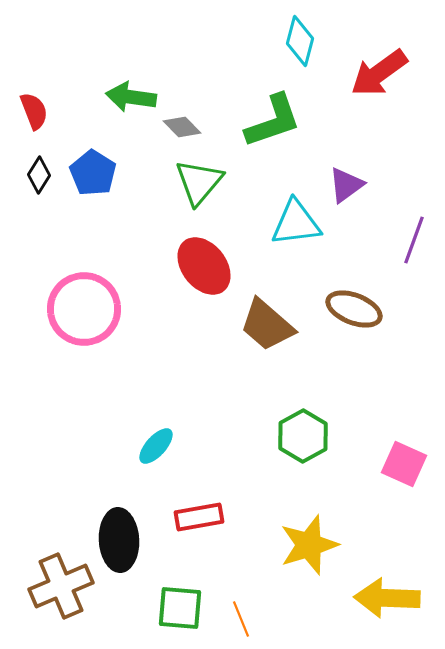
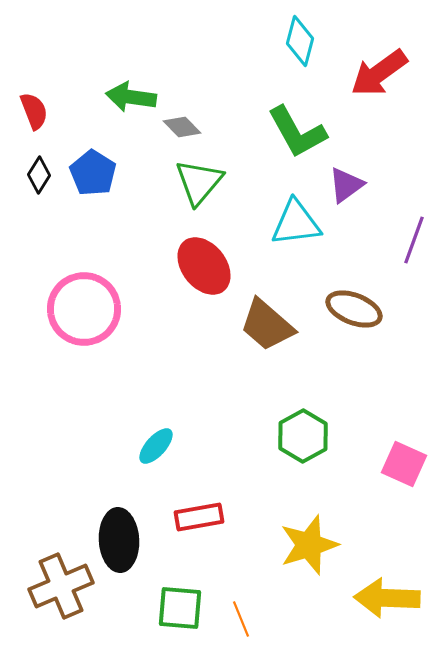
green L-shape: moved 24 px right, 11 px down; rotated 80 degrees clockwise
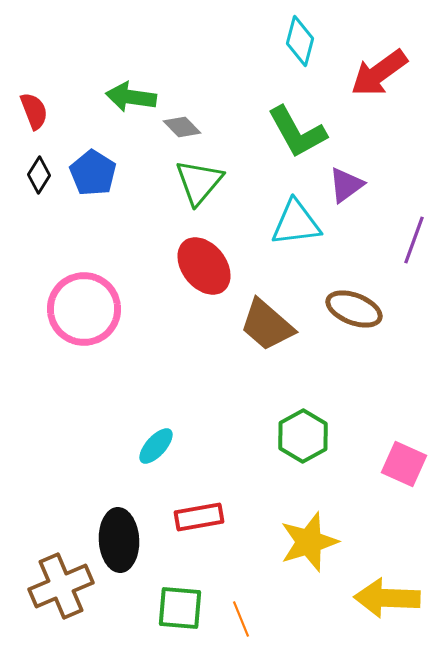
yellow star: moved 3 px up
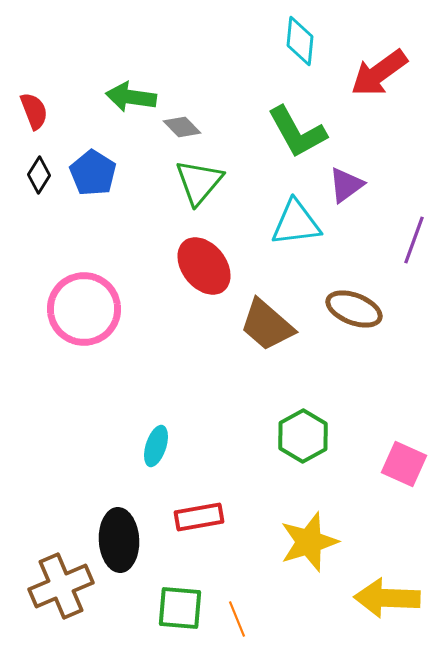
cyan diamond: rotated 9 degrees counterclockwise
cyan ellipse: rotated 24 degrees counterclockwise
orange line: moved 4 px left
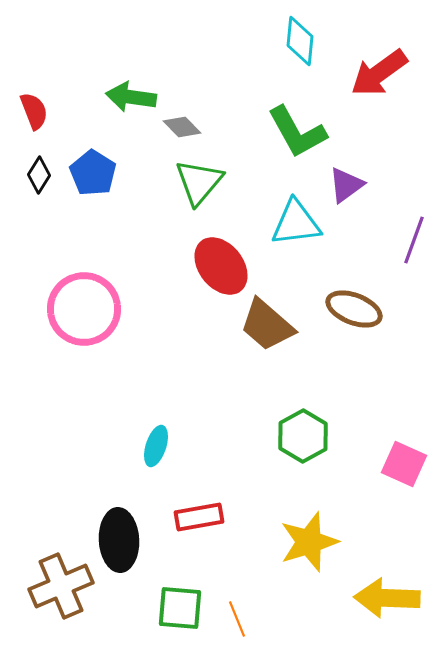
red ellipse: moved 17 px right
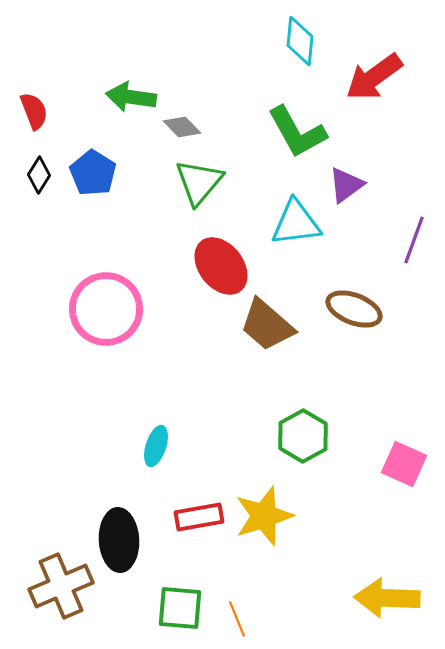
red arrow: moved 5 px left, 4 px down
pink circle: moved 22 px right
yellow star: moved 45 px left, 26 px up
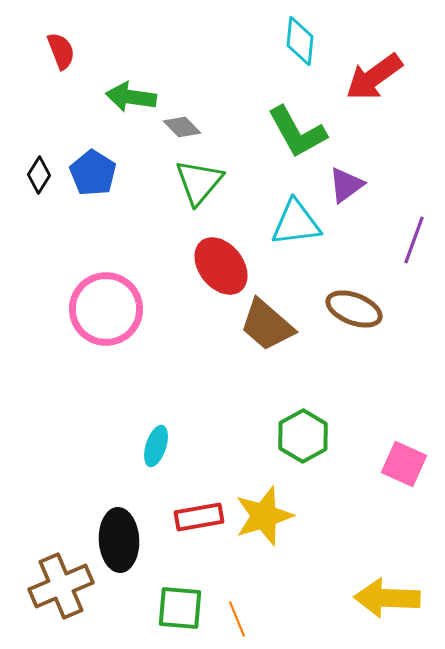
red semicircle: moved 27 px right, 60 px up
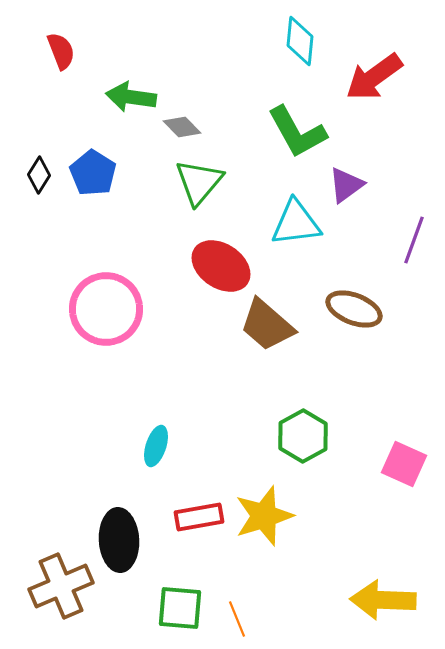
red ellipse: rotated 18 degrees counterclockwise
yellow arrow: moved 4 px left, 2 px down
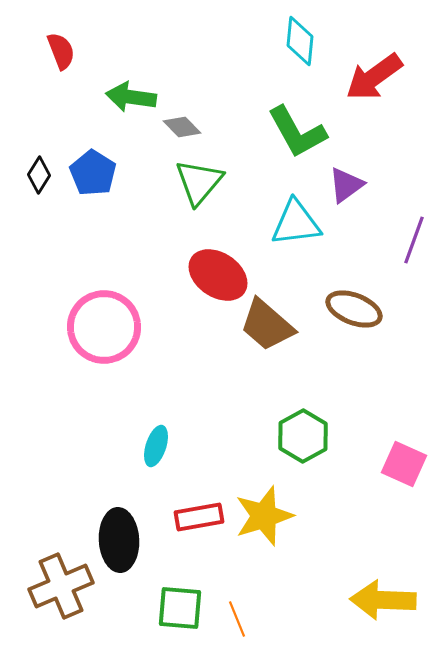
red ellipse: moved 3 px left, 9 px down
pink circle: moved 2 px left, 18 px down
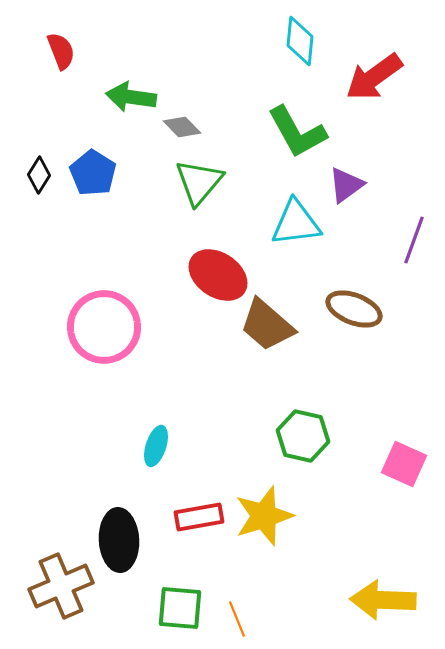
green hexagon: rotated 18 degrees counterclockwise
